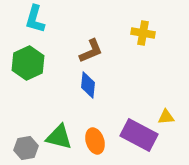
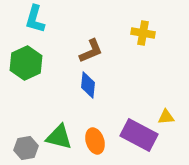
green hexagon: moved 2 px left
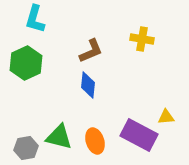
yellow cross: moved 1 px left, 6 px down
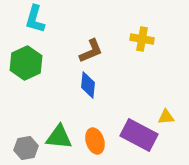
green triangle: rotated 8 degrees counterclockwise
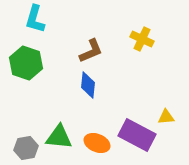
yellow cross: rotated 15 degrees clockwise
green hexagon: rotated 16 degrees counterclockwise
purple rectangle: moved 2 px left
orange ellipse: moved 2 px right, 2 px down; rotated 50 degrees counterclockwise
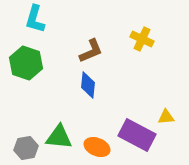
orange ellipse: moved 4 px down
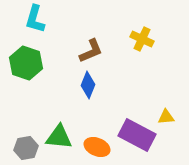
blue diamond: rotated 16 degrees clockwise
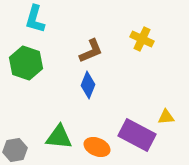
gray hexagon: moved 11 px left, 2 px down
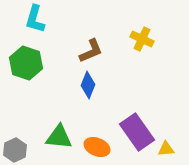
yellow triangle: moved 32 px down
purple rectangle: moved 3 px up; rotated 27 degrees clockwise
gray hexagon: rotated 15 degrees counterclockwise
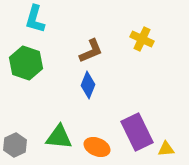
purple rectangle: rotated 9 degrees clockwise
gray hexagon: moved 5 px up
